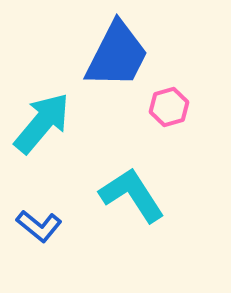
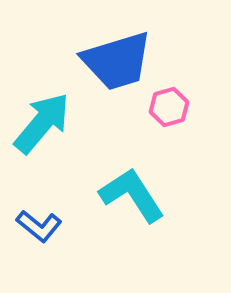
blue trapezoid: moved 6 px down; rotated 46 degrees clockwise
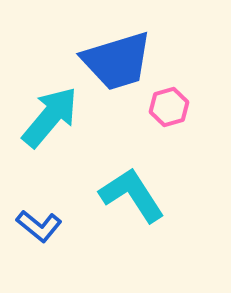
cyan arrow: moved 8 px right, 6 px up
